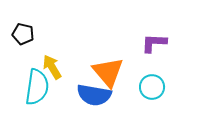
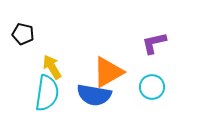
purple L-shape: rotated 16 degrees counterclockwise
orange triangle: rotated 40 degrees clockwise
cyan semicircle: moved 10 px right, 6 px down
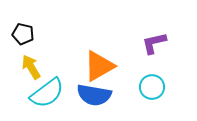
yellow arrow: moved 21 px left
orange triangle: moved 9 px left, 6 px up
cyan semicircle: rotated 45 degrees clockwise
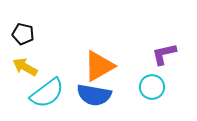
purple L-shape: moved 10 px right, 11 px down
yellow arrow: moved 6 px left; rotated 30 degrees counterclockwise
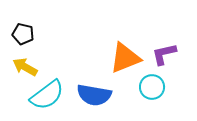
orange triangle: moved 26 px right, 8 px up; rotated 8 degrees clockwise
cyan semicircle: moved 2 px down
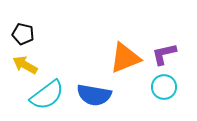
yellow arrow: moved 2 px up
cyan circle: moved 12 px right
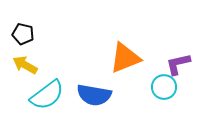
purple L-shape: moved 14 px right, 10 px down
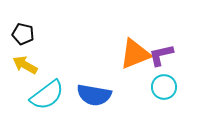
orange triangle: moved 10 px right, 4 px up
purple L-shape: moved 17 px left, 9 px up
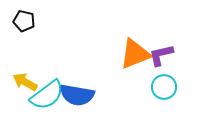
black pentagon: moved 1 px right, 13 px up
yellow arrow: moved 17 px down
blue semicircle: moved 17 px left
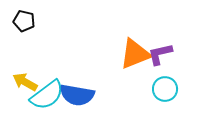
purple L-shape: moved 1 px left, 1 px up
cyan circle: moved 1 px right, 2 px down
